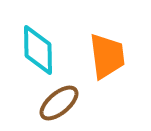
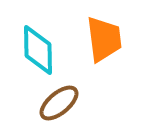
orange trapezoid: moved 3 px left, 17 px up
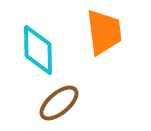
orange trapezoid: moved 7 px up
